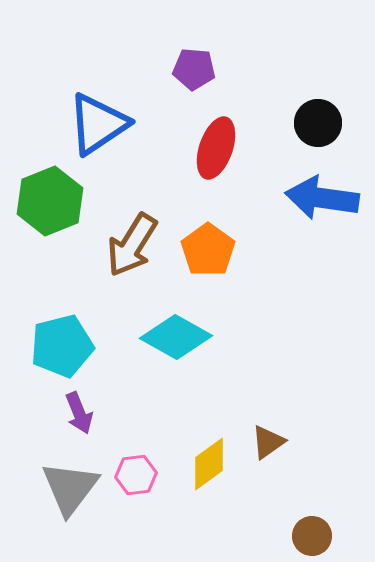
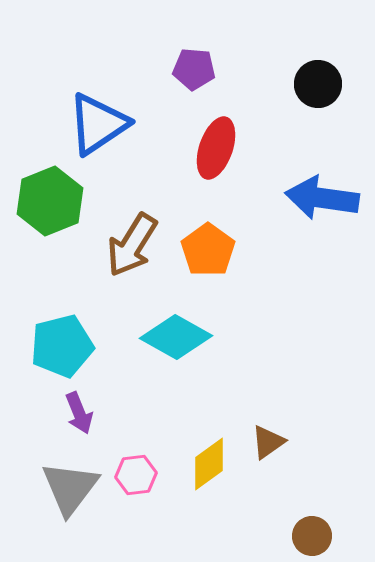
black circle: moved 39 px up
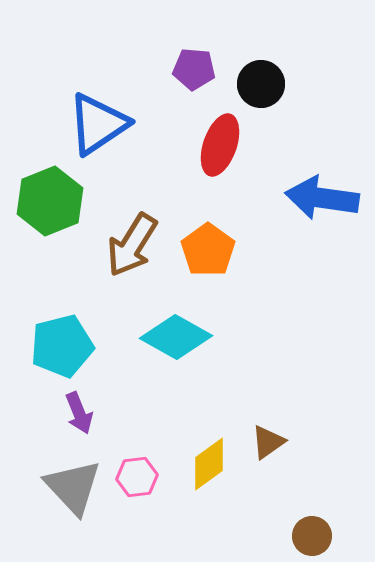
black circle: moved 57 px left
red ellipse: moved 4 px right, 3 px up
pink hexagon: moved 1 px right, 2 px down
gray triangle: moved 3 px right, 1 px up; rotated 20 degrees counterclockwise
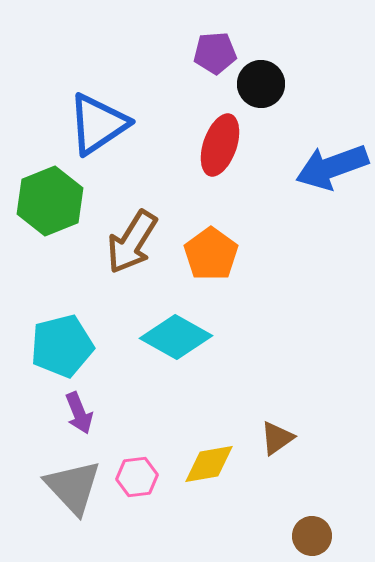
purple pentagon: moved 21 px right, 16 px up; rotated 9 degrees counterclockwise
blue arrow: moved 10 px right, 31 px up; rotated 28 degrees counterclockwise
brown arrow: moved 3 px up
orange pentagon: moved 3 px right, 4 px down
brown triangle: moved 9 px right, 4 px up
yellow diamond: rotated 26 degrees clockwise
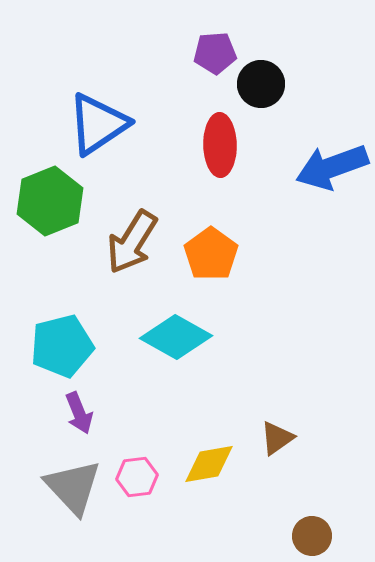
red ellipse: rotated 20 degrees counterclockwise
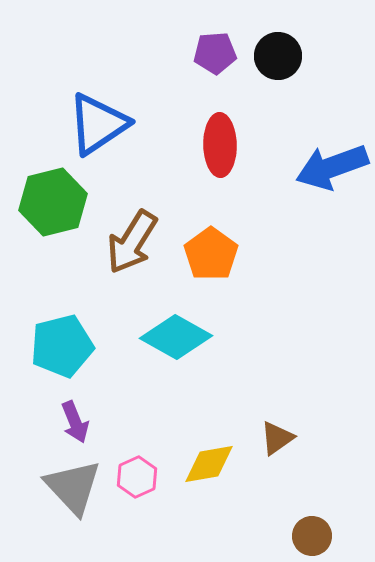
black circle: moved 17 px right, 28 px up
green hexagon: moved 3 px right, 1 px down; rotated 8 degrees clockwise
purple arrow: moved 4 px left, 9 px down
pink hexagon: rotated 18 degrees counterclockwise
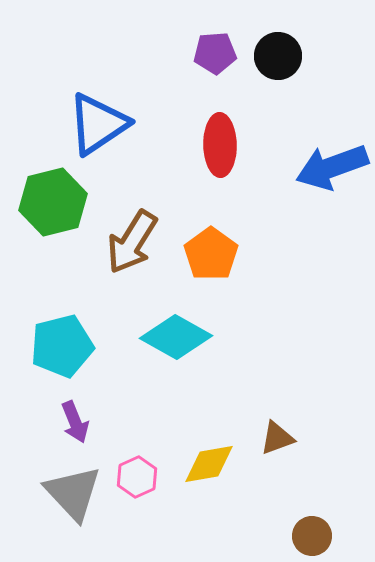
brown triangle: rotated 15 degrees clockwise
gray triangle: moved 6 px down
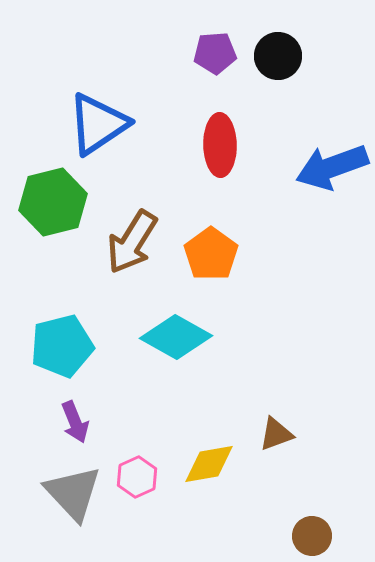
brown triangle: moved 1 px left, 4 px up
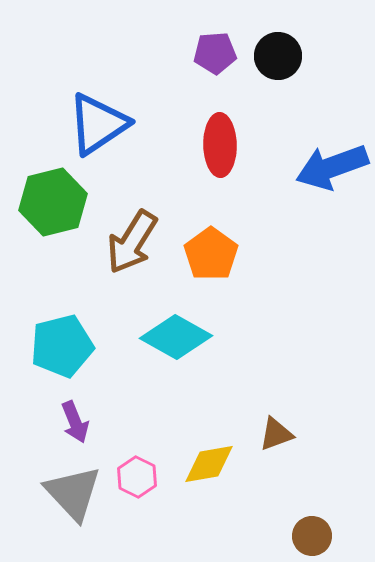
pink hexagon: rotated 9 degrees counterclockwise
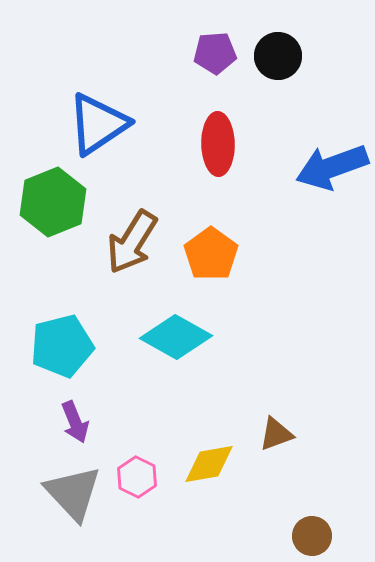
red ellipse: moved 2 px left, 1 px up
green hexagon: rotated 8 degrees counterclockwise
